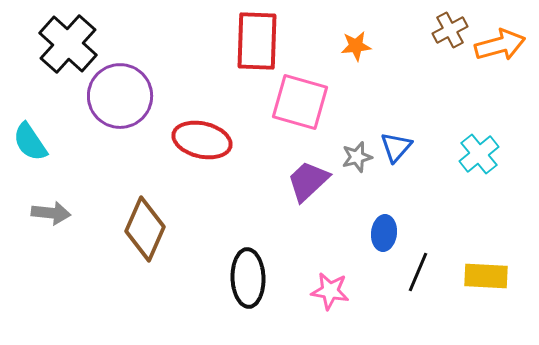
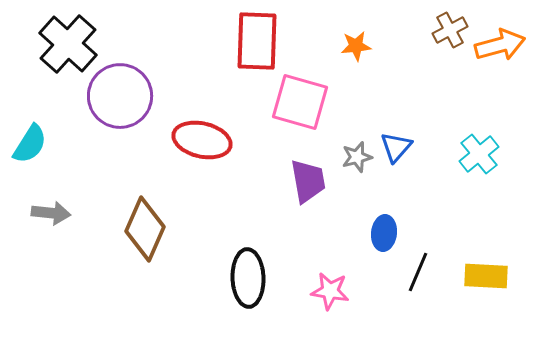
cyan semicircle: moved 2 px down; rotated 114 degrees counterclockwise
purple trapezoid: rotated 123 degrees clockwise
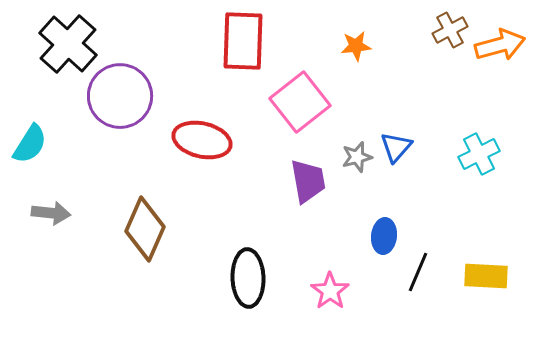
red rectangle: moved 14 px left
pink square: rotated 36 degrees clockwise
cyan cross: rotated 12 degrees clockwise
blue ellipse: moved 3 px down
pink star: rotated 27 degrees clockwise
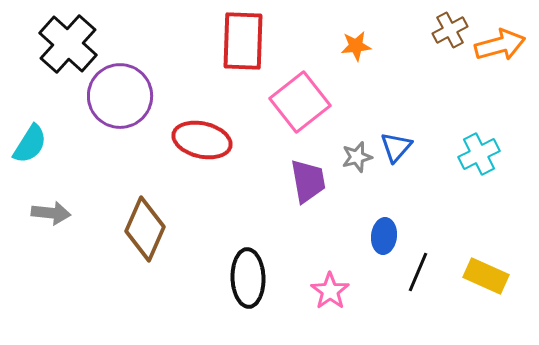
yellow rectangle: rotated 21 degrees clockwise
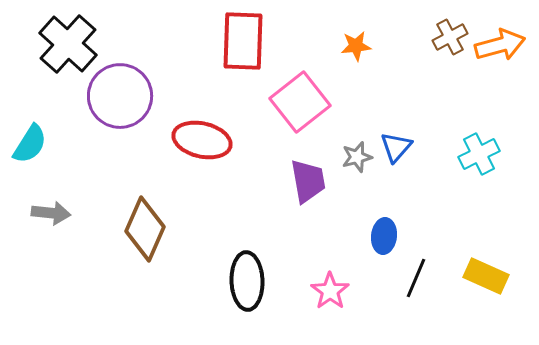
brown cross: moved 7 px down
black line: moved 2 px left, 6 px down
black ellipse: moved 1 px left, 3 px down
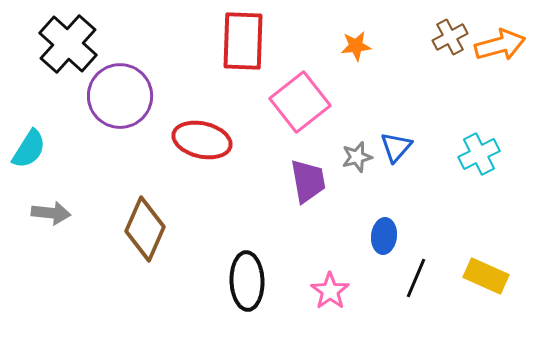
cyan semicircle: moved 1 px left, 5 px down
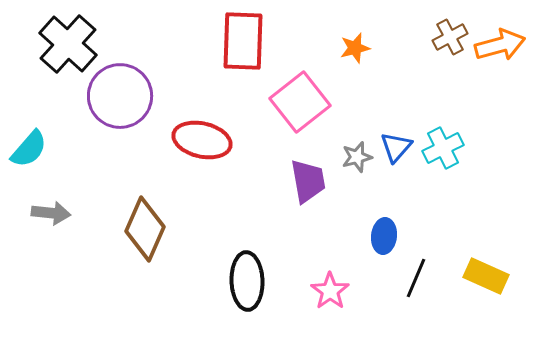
orange star: moved 1 px left, 2 px down; rotated 8 degrees counterclockwise
cyan semicircle: rotated 9 degrees clockwise
cyan cross: moved 36 px left, 6 px up
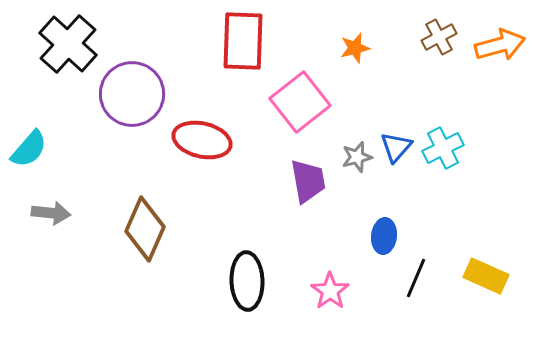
brown cross: moved 11 px left
purple circle: moved 12 px right, 2 px up
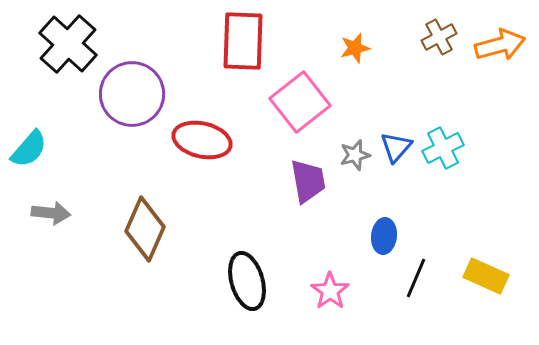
gray star: moved 2 px left, 2 px up
black ellipse: rotated 14 degrees counterclockwise
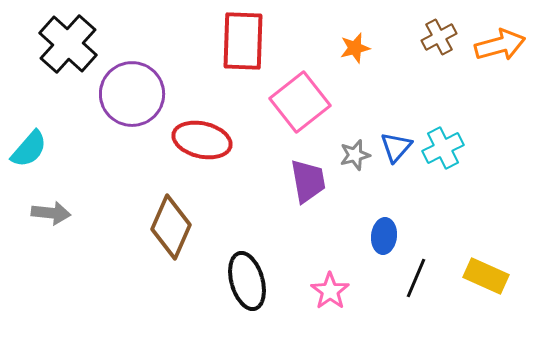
brown diamond: moved 26 px right, 2 px up
